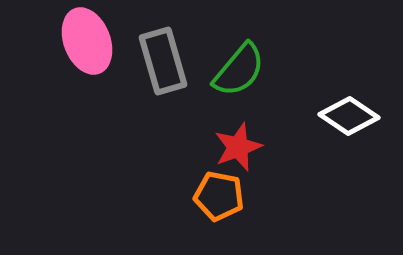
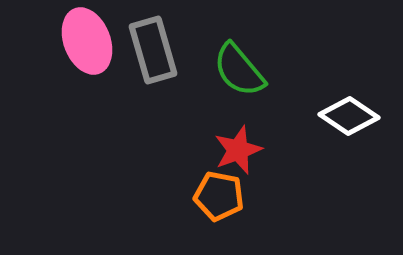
gray rectangle: moved 10 px left, 11 px up
green semicircle: rotated 100 degrees clockwise
red star: moved 3 px down
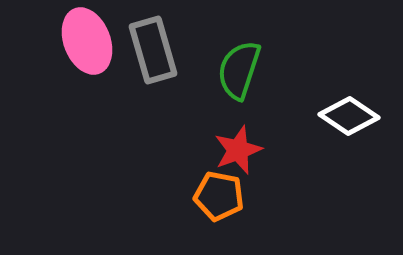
green semicircle: rotated 58 degrees clockwise
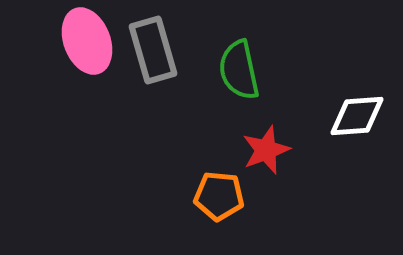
green semicircle: rotated 30 degrees counterclockwise
white diamond: moved 8 px right; rotated 38 degrees counterclockwise
red star: moved 28 px right
orange pentagon: rotated 6 degrees counterclockwise
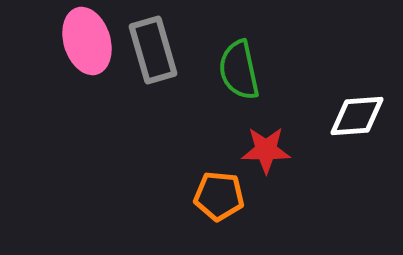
pink ellipse: rotated 4 degrees clockwise
red star: rotated 21 degrees clockwise
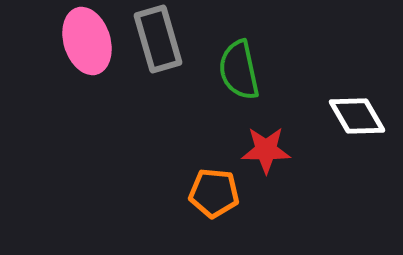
gray rectangle: moved 5 px right, 11 px up
white diamond: rotated 64 degrees clockwise
orange pentagon: moved 5 px left, 3 px up
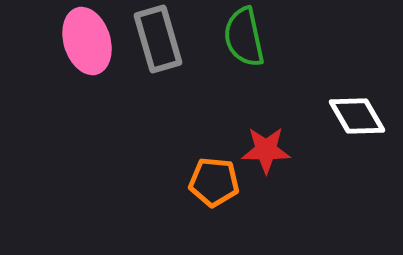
green semicircle: moved 5 px right, 33 px up
orange pentagon: moved 11 px up
